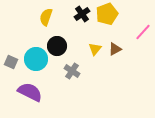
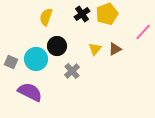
gray cross: rotated 14 degrees clockwise
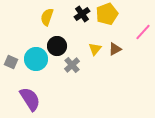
yellow semicircle: moved 1 px right
gray cross: moved 6 px up
purple semicircle: moved 7 px down; rotated 30 degrees clockwise
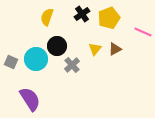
yellow pentagon: moved 2 px right, 4 px down
pink line: rotated 72 degrees clockwise
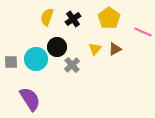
black cross: moved 9 px left, 5 px down
yellow pentagon: rotated 15 degrees counterclockwise
black circle: moved 1 px down
gray square: rotated 24 degrees counterclockwise
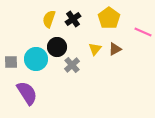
yellow semicircle: moved 2 px right, 2 px down
purple semicircle: moved 3 px left, 6 px up
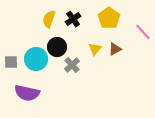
pink line: rotated 24 degrees clockwise
purple semicircle: rotated 135 degrees clockwise
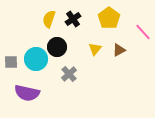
brown triangle: moved 4 px right, 1 px down
gray cross: moved 3 px left, 9 px down
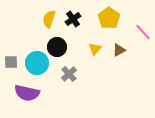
cyan circle: moved 1 px right, 4 px down
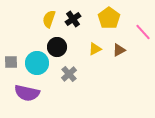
yellow triangle: rotated 24 degrees clockwise
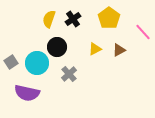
gray square: rotated 32 degrees counterclockwise
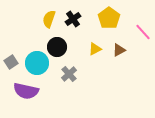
purple semicircle: moved 1 px left, 2 px up
